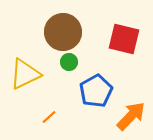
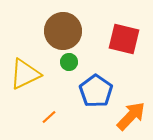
brown circle: moved 1 px up
blue pentagon: rotated 8 degrees counterclockwise
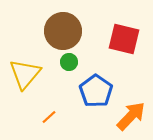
yellow triangle: rotated 24 degrees counterclockwise
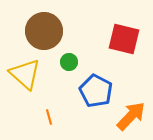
brown circle: moved 19 px left
yellow triangle: rotated 28 degrees counterclockwise
blue pentagon: rotated 8 degrees counterclockwise
orange line: rotated 63 degrees counterclockwise
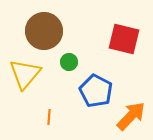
yellow triangle: rotated 28 degrees clockwise
orange line: rotated 21 degrees clockwise
